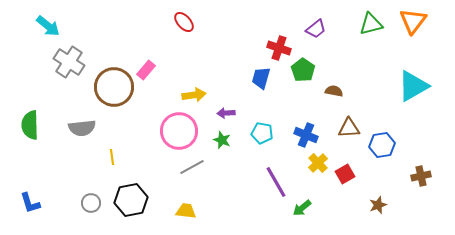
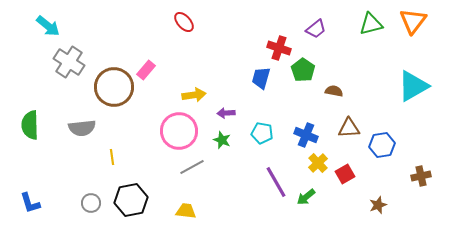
green arrow: moved 4 px right, 11 px up
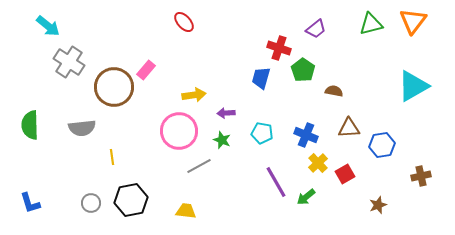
gray line: moved 7 px right, 1 px up
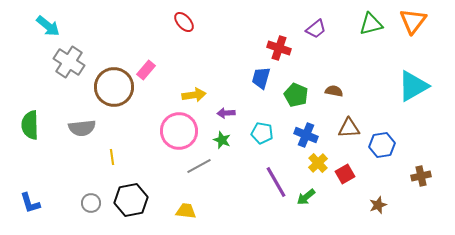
green pentagon: moved 7 px left, 25 px down; rotated 10 degrees counterclockwise
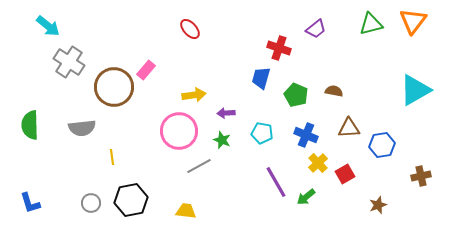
red ellipse: moved 6 px right, 7 px down
cyan triangle: moved 2 px right, 4 px down
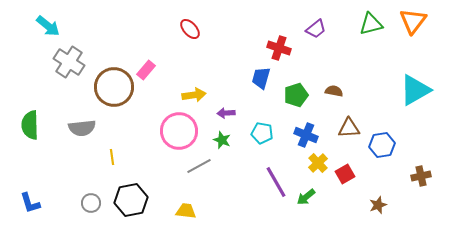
green pentagon: rotated 30 degrees clockwise
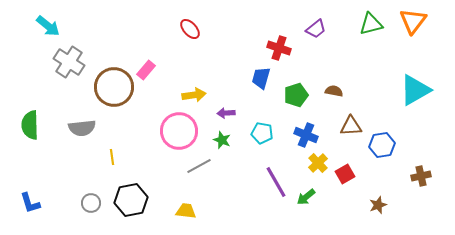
brown triangle: moved 2 px right, 2 px up
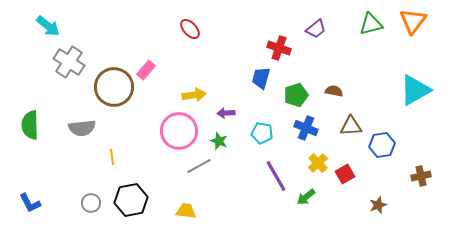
blue cross: moved 7 px up
green star: moved 3 px left, 1 px down
purple line: moved 6 px up
blue L-shape: rotated 10 degrees counterclockwise
